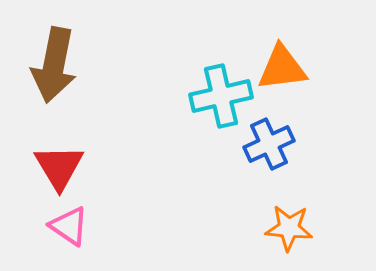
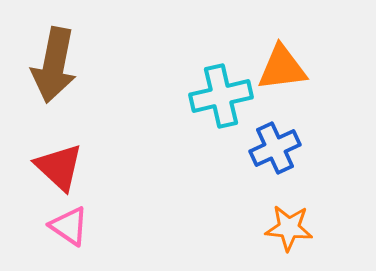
blue cross: moved 6 px right, 4 px down
red triangle: rotated 16 degrees counterclockwise
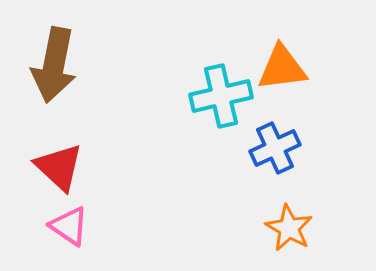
orange star: rotated 24 degrees clockwise
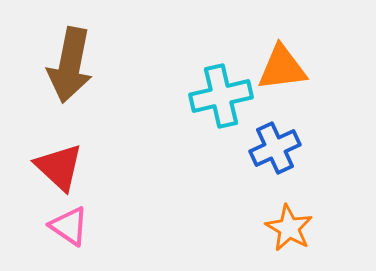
brown arrow: moved 16 px right
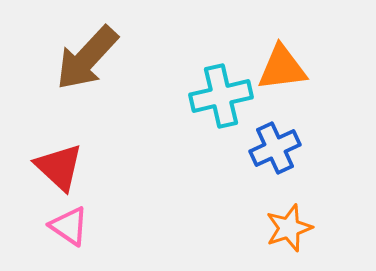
brown arrow: moved 17 px right, 7 px up; rotated 32 degrees clockwise
orange star: rotated 24 degrees clockwise
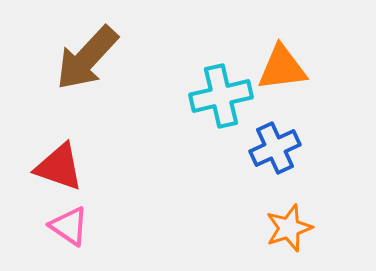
red triangle: rotated 24 degrees counterclockwise
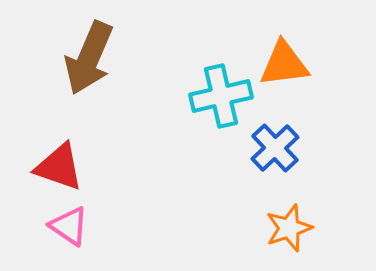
brown arrow: moved 2 px right; rotated 20 degrees counterclockwise
orange triangle: moved 2 px right, 4 px up
blue cross: rotated 18 degrees counterclockwise
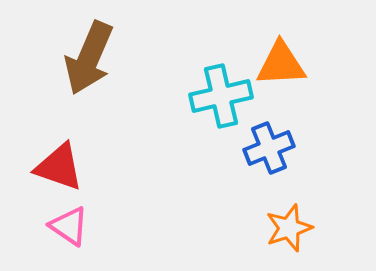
orange triangle: moved 3 px left; rotated 4 degrees clockwise
blue cross: moved 6 px left; rotated 21 degrees clockwise
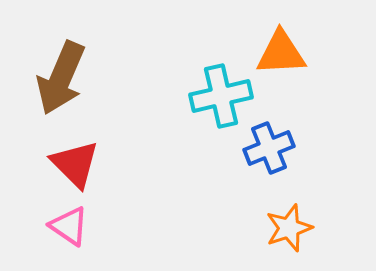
brown arrow: moved 28 px left, 20 px down
orange triangle: moved 11 px up
red triangle: moved 16 px right, 3 px up; rotated 26 degrees clockwise
